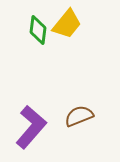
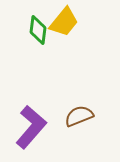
yellow trapezoid: moved 3 px left, 2 px up
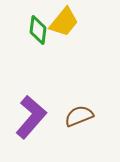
purple L-shape: moved 10 px up
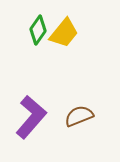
yellow trapezoid: moved 11 px down
green diamond: rotated 28 degrees clockwise
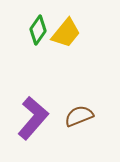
yellow trapezoid: moved 2 px right
purple L-shape: moved 2 px right, 1 px down
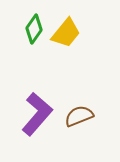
green diamond: moved 4 px left, 1 px up
purple L-shape: moved 4 px right, 4 px up
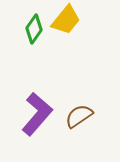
yellow trapezoid: moved 13 px up
brown semicircle: rotated 12 degrees counterclockwise
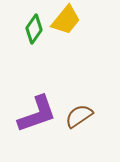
purple L-shape: rotated 30 degrees clockwise
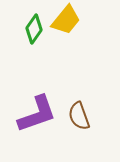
brown semicircle: rotated 76 degrees counterclockwise
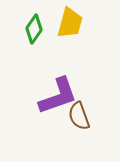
yellow trapezoid: moved 4 px right, 3 px down; rotated 24 degrees counterclockwise
purple L-shape: moved 21 px right, 18 px up
